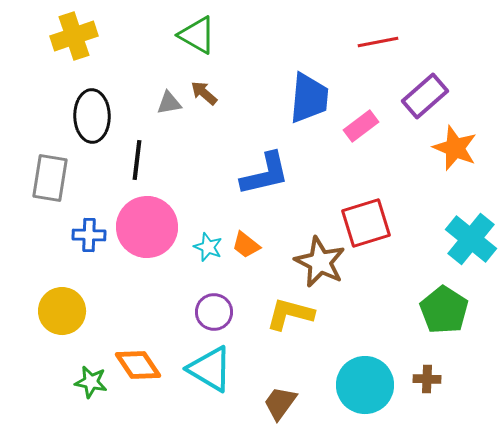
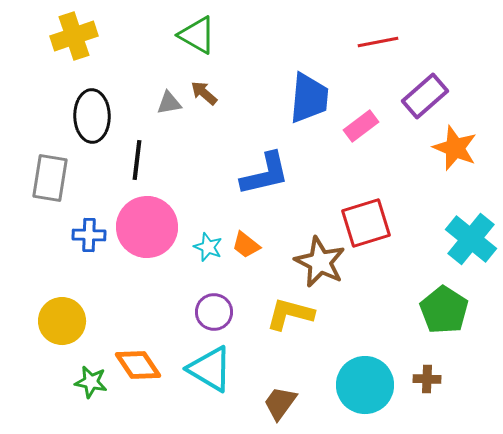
yellow circle: moved 10 px down
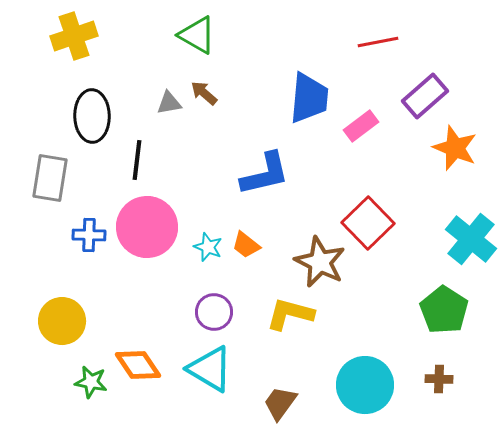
red square: moved 2 px right; rotated 27 degrees counterclockwise
brown cross: moved 12 px right
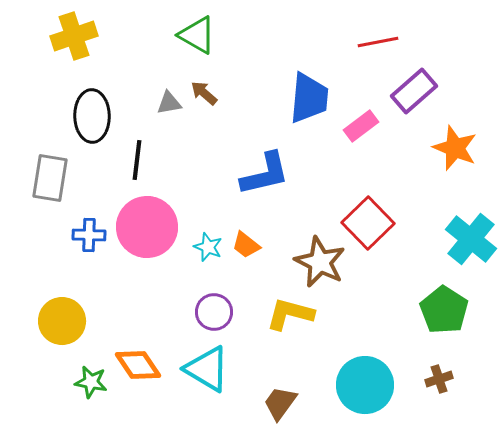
purple rectangle: moved 11 px left, 5 px up
cyan triangle: moved 3 px left
brown cross: rotated 20 degrees counterclockwise
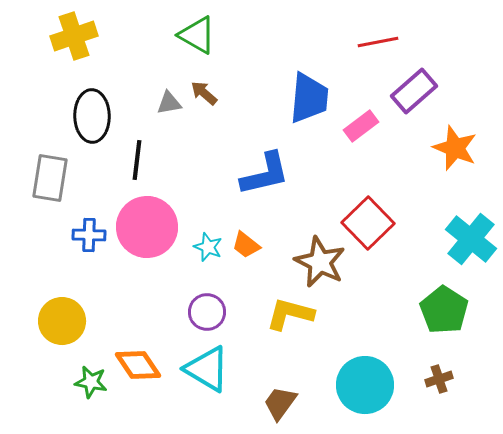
purple circle: moved 7 px left
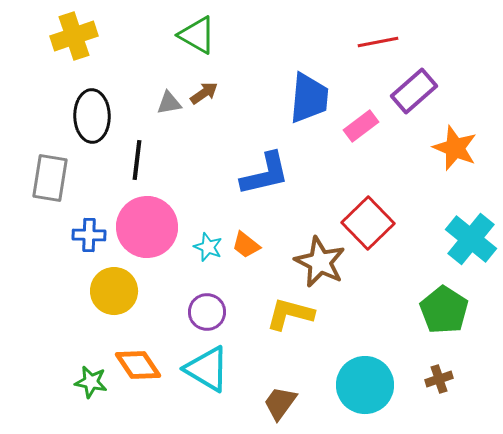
brown arrow: rotated 104 degrees clockwise
yellow circle: moved 52 px right, 30 px up
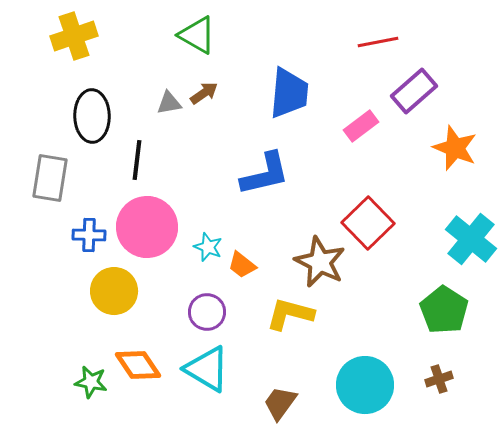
blue trapezoid: moved 20 px left, 5 px up
orange trapezoid: moved 4 px left, 20 px down
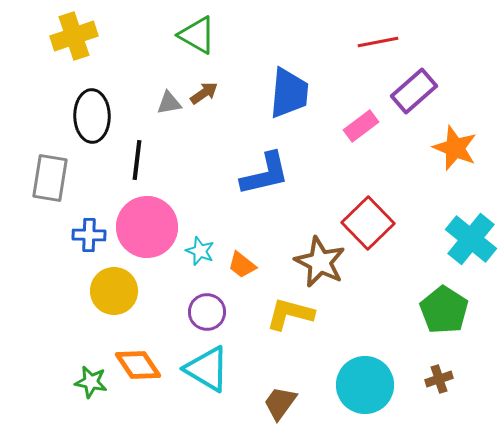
cyan star: moved 8 px left, 4 px down
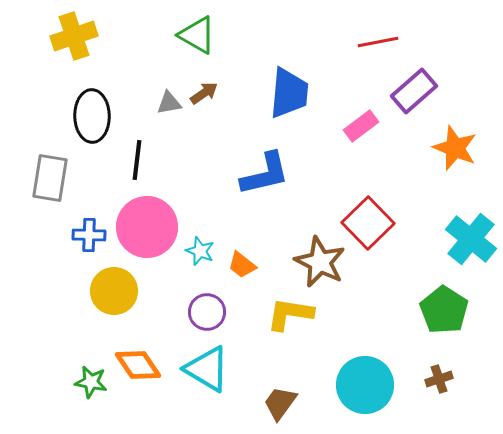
yellow L-shape: rotated 6 degrees counterclockwise
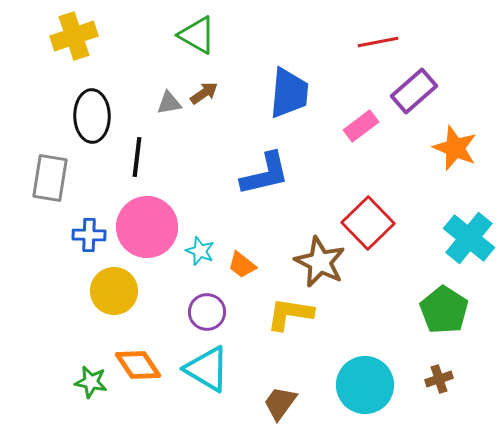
black line: moved 3 px up
cyan cross: moved 2 px left, 1 px up
